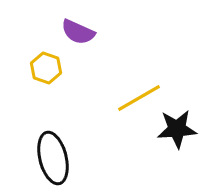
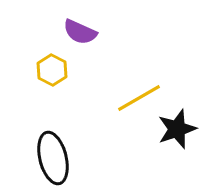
purple semicircle: moved 2 px right
yellow hexagon: moved 6 px right, 2 px down; rotated 8 degrees clockwise
black star: rotated 15 degrees counterclockwise
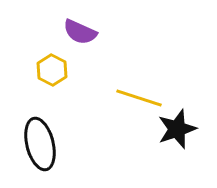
yellow line: rotated 48 degrees clockwise
black ellipse: moved 13 px left, 14 px up
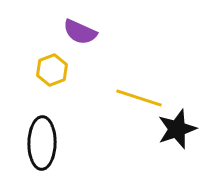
yellow hexagon: rotated 12 degrees clockwise
black ellipse: moved 2 px right, 1 px up; rotated 15 degrees clockwise
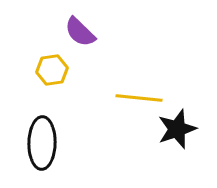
purple semicircle: rotated 20 degrees clockwise
yellow hexagon: rotated 12 degrees clockwise
yellow line: rotated 12 degrees counterclockwise
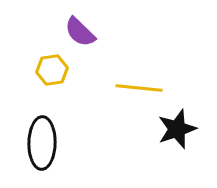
yellow line: moved 10 px up
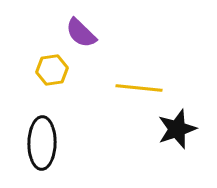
purple semicircle: moved 1 px right, 1 px down
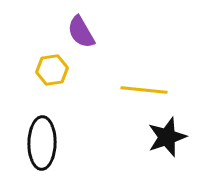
purple semicircle: moved 1 px up; rotated 16 degrees clockwise
yellow line: moved 5 px right, 2 px down
black star: moved 10 px left, 8 px down
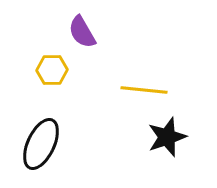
purple semicircle: moved 1 px right
yellow hexagon: rotated 8 degrees clockwise
black ellipse: moved 1 px left, 1 px down; rotated 24 degrees clockwise
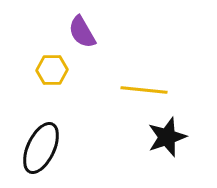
black ellipse: moved 4 px down
